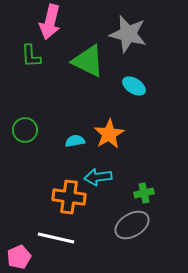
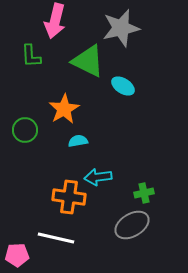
pink arrow: moved 5 px right, 1 px up
gray star: moved 7 px left, 6 px up; rotated 27 degrees counterclockwise
cyan ellipse: moved 11 px left
orange star: moved 45 px left, 25 px up
cyan semicircle: moved 3 px right
pink pentagon: moved 2 px left, 2 px up; rotated 20 degrees clockwise
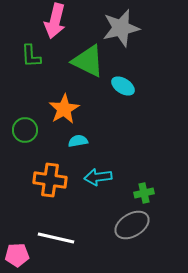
orange cross: moved 19 px left, 17 px up
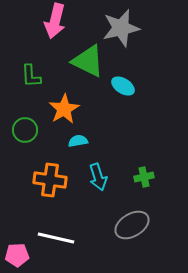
green L-shape: moved 20 px down
cyan arrow: rotated 100 degrees counterclockwise
green cross: moved 16 px up
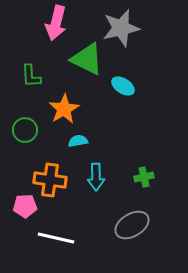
pink arrow: moved 1 px right, 2 px down
green triangle: moved 1 px left, 2 px up
cyan arrow: moved 2 px left; rotated 16 degrees clockwise
pink pentagon: moved 8 px right, 49 px up
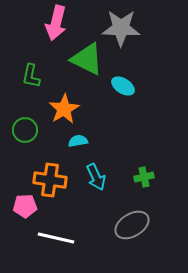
gray star: rotated 15 degrees clockwise
green L-shape: rotated 15 degrees clockwise
cyan arrow: rotated 24 degrees counterclockwise
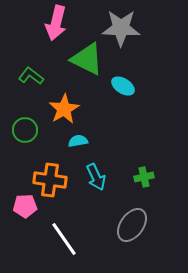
green L-shape: rotated 115 degrees clockwise
gray ellipse: rotated 24 degrees counterclockwise
white line: moved 8 px right, 1 px down; rotated 42 degrees clockwise
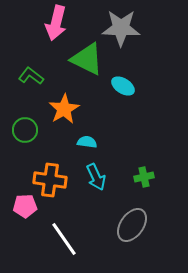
cyan semicircle: moved 9 px right, 1 px down; rotated 18 degrees clockwise
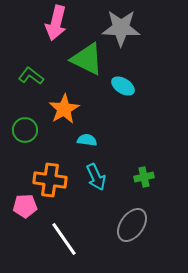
cyan semicircle: moved 2 px up
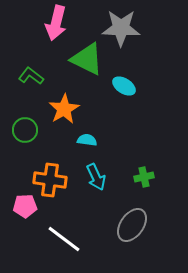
cyan ellipse: moved 1 px right
white line: rotated 18 degrees counterclockwise
